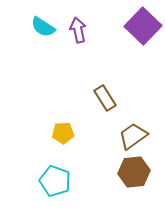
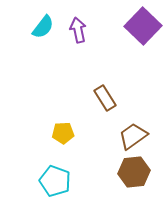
cyan semicircle: rotated 85 degrees counterclockwise
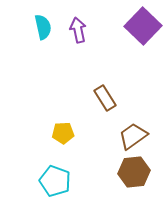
cyan semicircle: rotated 50 degrees counterclockwise
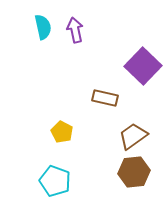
purple square: moved 40 px down
purple arrow: moved 3 px left
brown rectangle: rotated 45 degrees counterclockwise
yellow pentagon: moved 1 px left, 1 px up; rotated 30 degrees clockwise
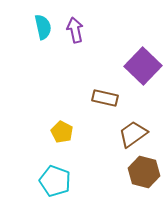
brown trapezoid: moved 2 px up
brown hexagon: moved 10 px right; rotated 20 degrees clockwise
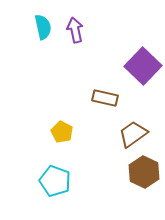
brown hexagon: rotated 12 degrees clockwise
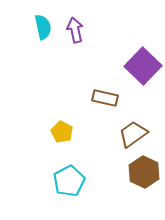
cyan pentagon: moved 14 px right; rotated 24 degrees clockwise
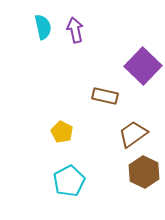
brown rectangle: moved 2 px up
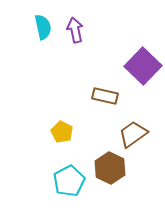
brown hexagon: moved 34 px left, 4 px up
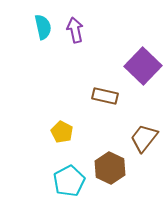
brown trapezoid: moved 11 px right, 4 px down; rotated 16 degrees counterclockwise
